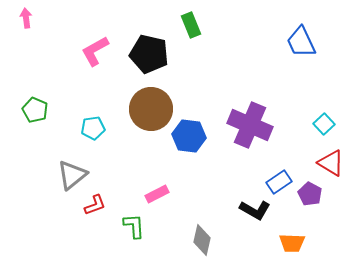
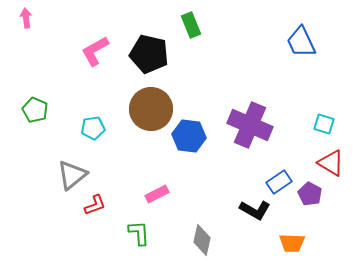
cyan square: rotated 30 degrees counterclockwise
green L-shape: moved 5 px right, 7 px down
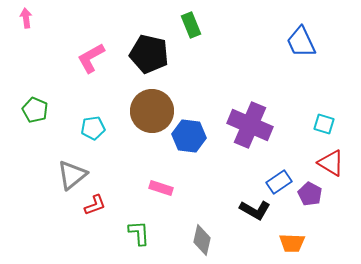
pink L-shape: moved 4 px left, 7 px down
brown circle: moved 1 px right, 2 px down
pink rectangle: moved 4 px right, 6 px up; rotated 45 degrees clockwise
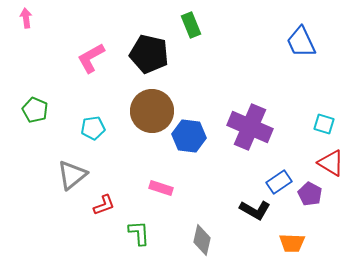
purple cross: moved 2 px down
red L-shape: moved 9 px right
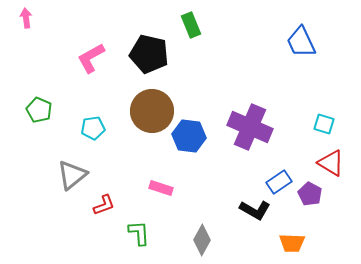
green pentagon: moved 4 px right
gray diamond: rotated 16 degrees clockwise
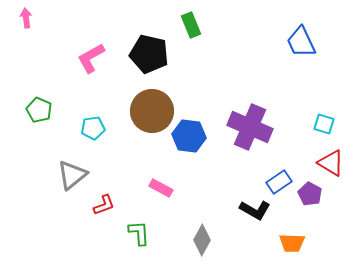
pink rectangle: rotated 10 degrees clockwise
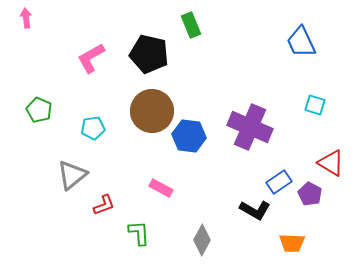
cyan square: moved 9 px left, 19 px up
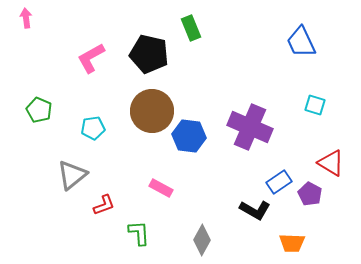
green rectangle: moved 3 px down
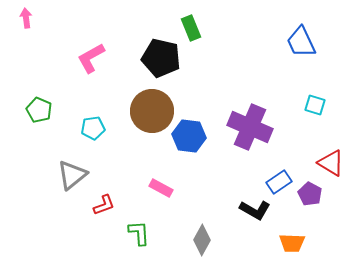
black pentagon: moved 12 px right, 4 px down
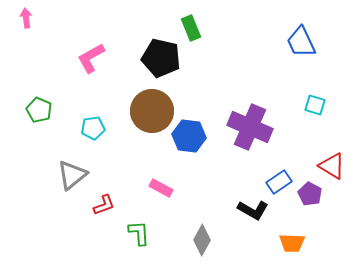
red triangle: moved 1 px right, 3 px down
black L-shape: moved 2 px left
